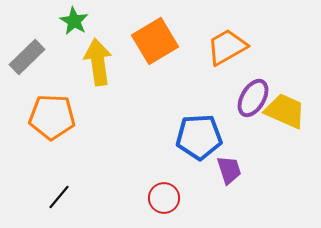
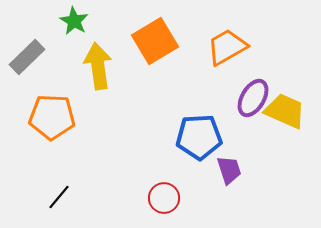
yellow arrow: moved 4 px down
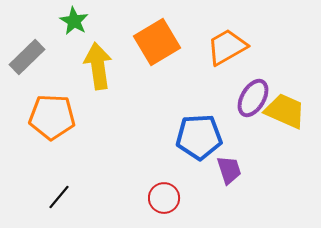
orange square: moved 2 px right, 1 px down
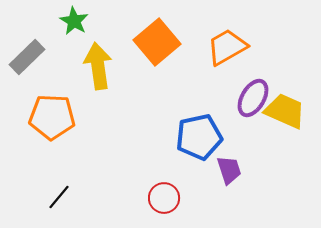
orange square: rotated 9 degrees counterclockwise
blue pentagon: rotated 9 degrees counterclockwise
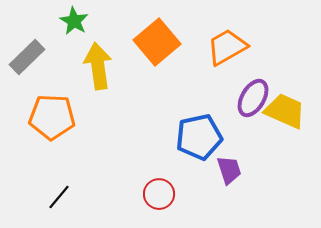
red circle: moved 5 px left, 4 px up
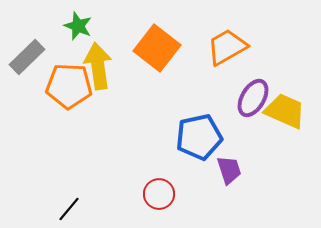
green star: moved 4 px right, 5 px down; rotated 8 degrees counterclockwise
orange square: moved 6 px down; rotated 12 degrees counterclockwise
orange pentagon: moved 17 px right, 31 px up
black line: moved 10 px right, 12 px down
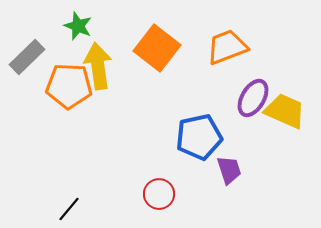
orange trapezoid: rotated 9 degrees clockwise
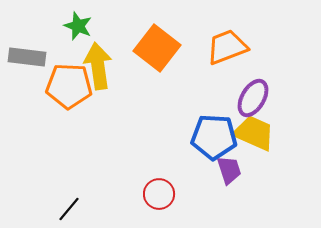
gray rectangle: rotated 51 degrees clockwise
yellow trapezoid: moved 31 px left, 22 px down
blue pentagon: moved 15 px right; rotated 15 degrees clockwise
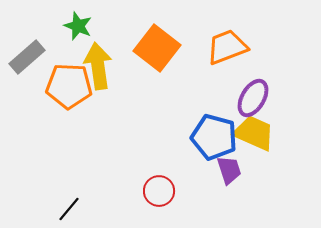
gray rectangle: rotated 48 degrees counterclockwise
blue pentagon: rotated 12 degrees clockwise
red circle: moved 3 px up
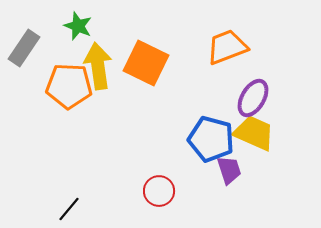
orange square: moved 11 px left, 15 px down; rotated 12 degrees counterclockwise
gray rectangle: moved 3 px left, 9 px up; rotated 15 degrees counterclockwise
blue pentagon: moved 3 px left, 2 px down
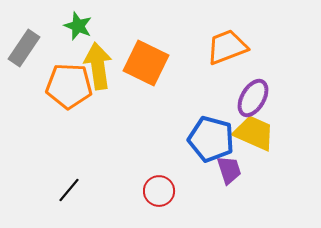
black line: moved 19 px up
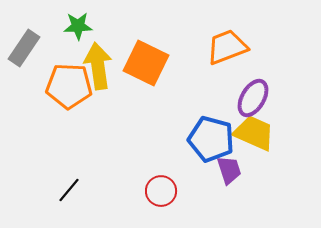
green star: rotated 24 degrees counterclockwise
red circle: moved 2 px right
